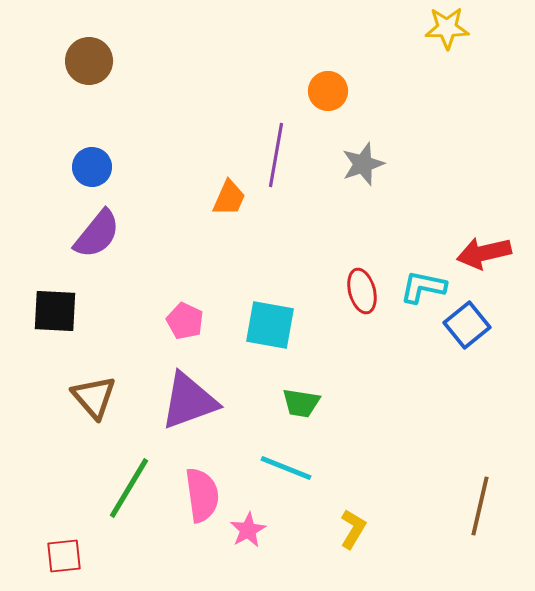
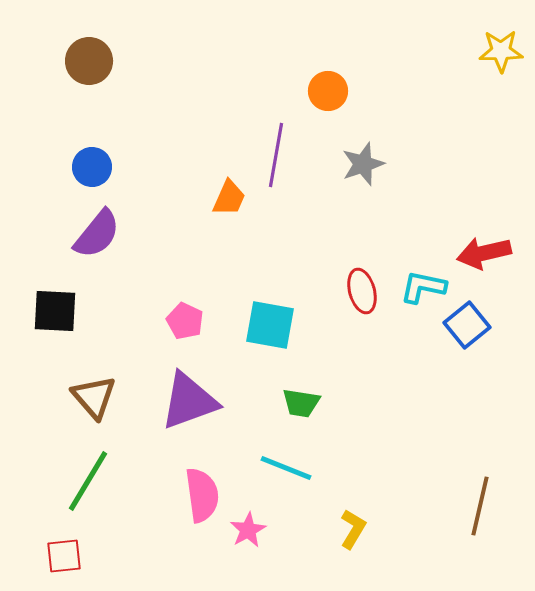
yellow star: moved 54 px right, 23 px down
green line: moved 41 px left, 7 px up
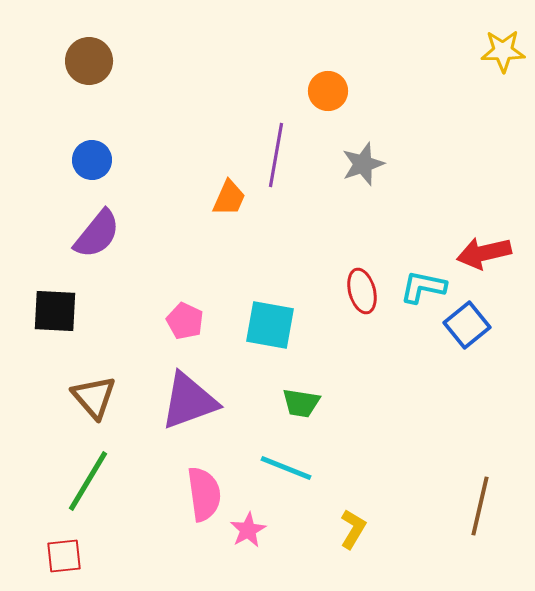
yellow star: moved 2 px right
blue circle: moved 7 px up
pink semicircle: moved 2 px right, 1 px up
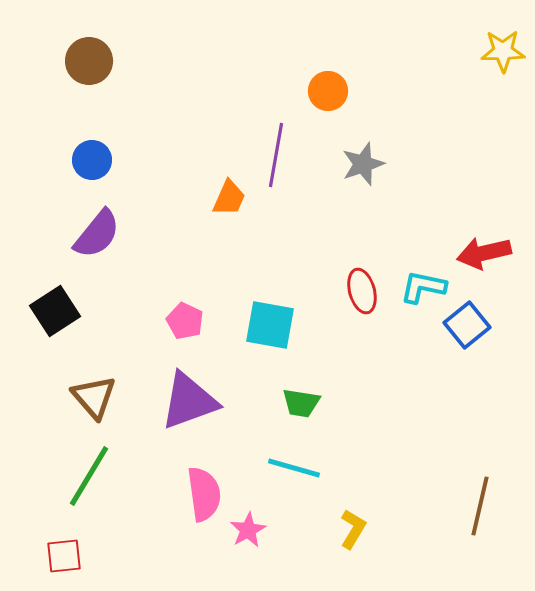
black square: rotated 36 degrees counterclockwise
cyan line: moved 8 px right; rotated 6 degrees counterclockwise
green line: moved 1 px right, 5 px up
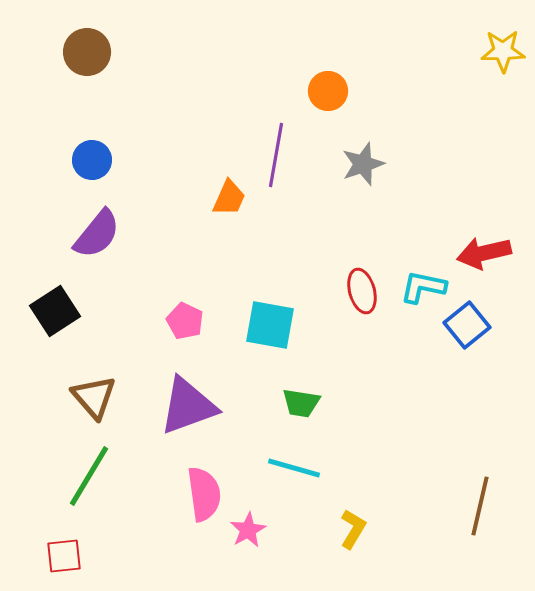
brown circle: moved 2 px left, 9 px up
purple triangle: moved 1 px left, 5 px down
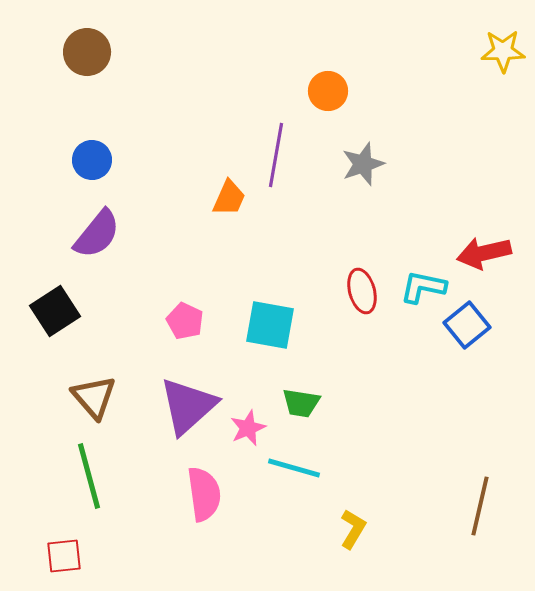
purple triangle: rotated 22 degrees counterclockwise
green line: rotated 46 degrees counterclockwise
pink star: moved 102 px up; rotated 6 degrees clockwise
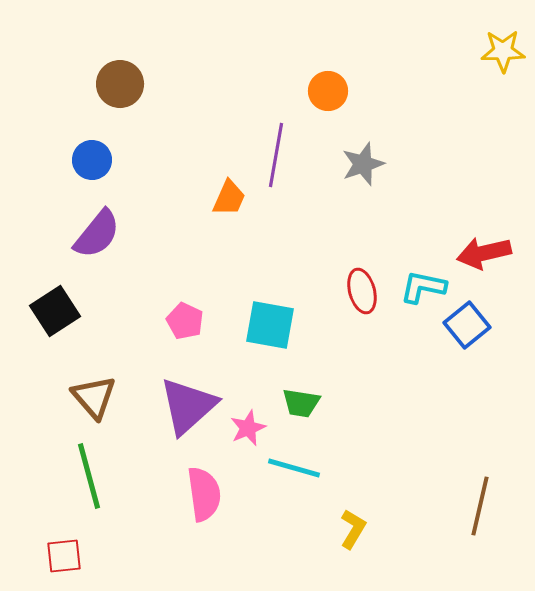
brown circle: moved 33 px right, 32 px down
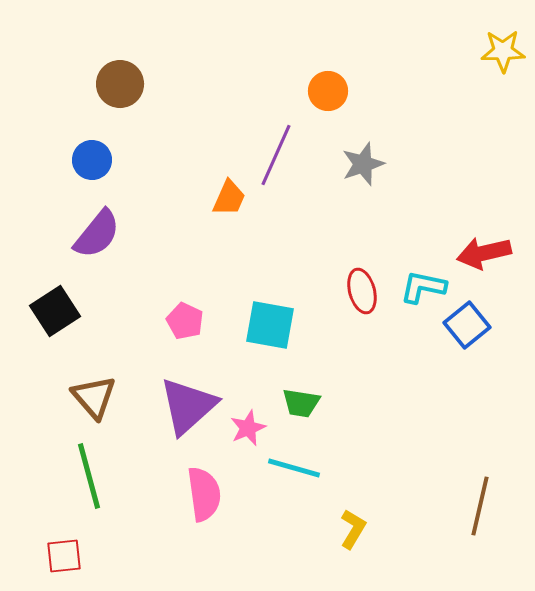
purple line: rotated 14 degrees clockwise
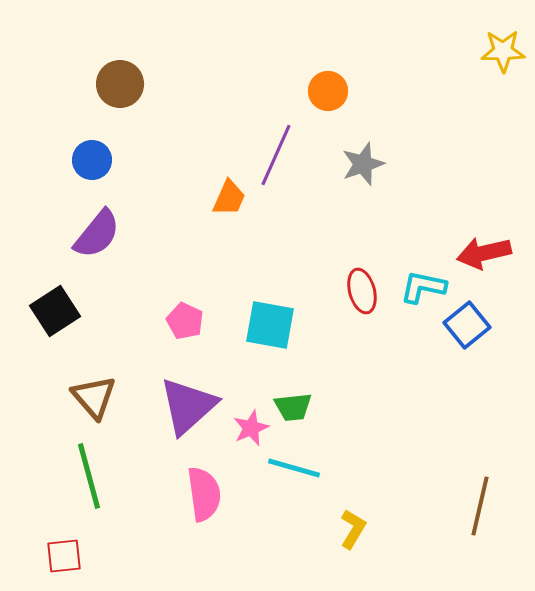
green trapezoid: moved 8 px left, 4 px down; rotated 15 degrees counterclockwise
pink star: moved 3 px right
